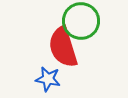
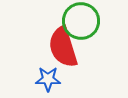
blue star: rotated 10 degrees counterclockwise
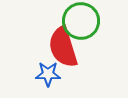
blue star: moved 5 px up
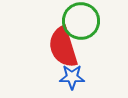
blue star: moved 24 px right, 3 px down
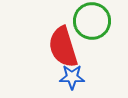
green circle: moved 11 px right
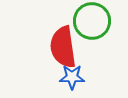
red semicircle: rotated 9 degrees clockwise
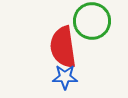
blue star: moved 7 px left
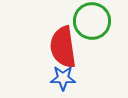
blue star: moved 2 px left, 1 px down
